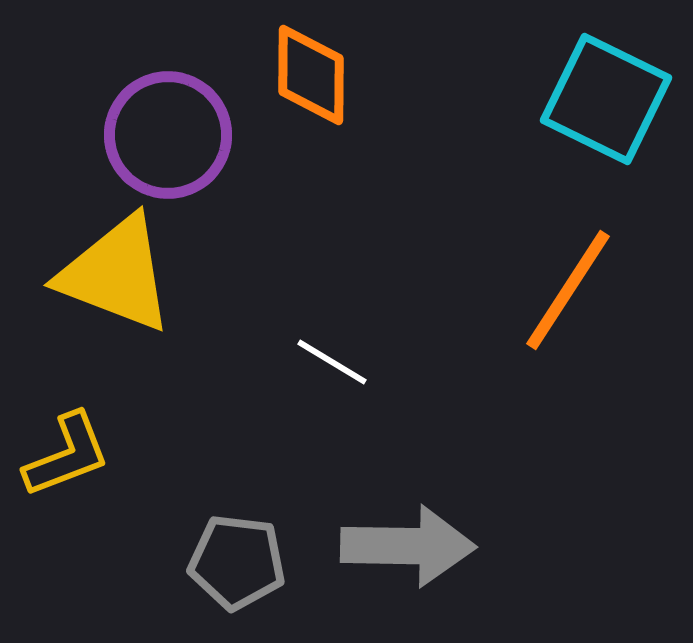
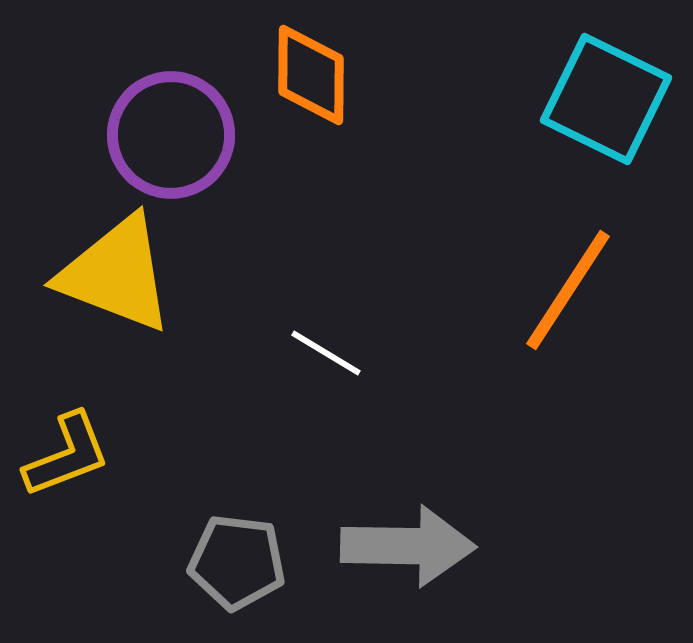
purple circle: moved 3 px right
white line: moved 6 px left, 9 px up
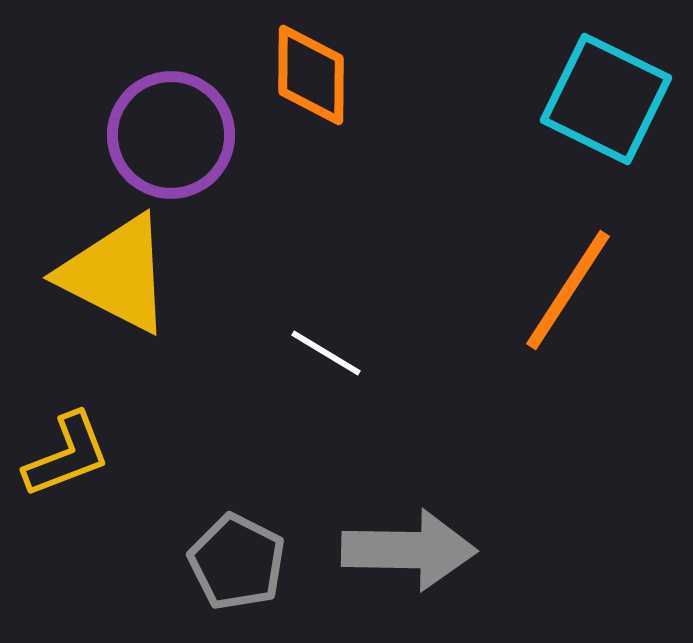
yellow triangle: rotated 6 degrees clockwise
gray arrow: moved 1 px right, 4 px down
gray pentagon: rotated 20 degrees clockwise
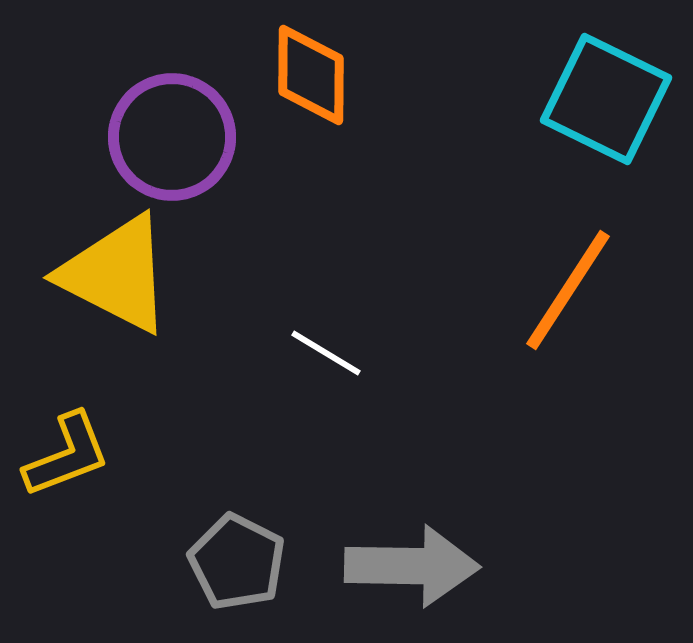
purple circle: moved 1 px right, 2 px down
gray arrow: moved 3 px right, 16 px down
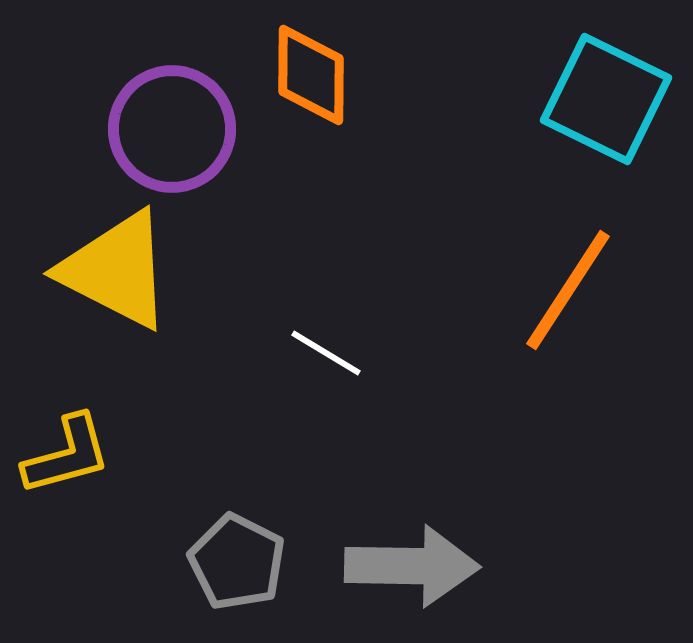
purple circle: moved 8 px up
yellow triangle: moved 4 px up
yellow L-shape: rotated 6 degrees clockwise
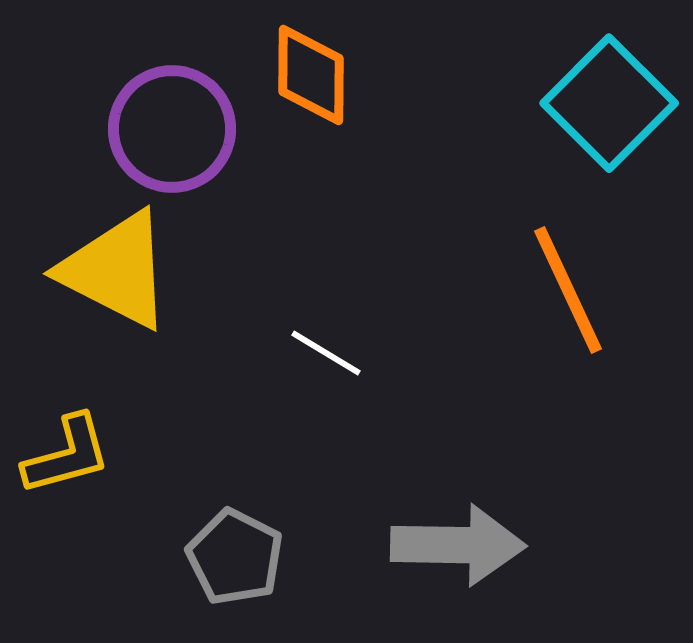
cyan square: moved 3 px right, 4 px down; rotated 19 degrees clockwise
orange line: rotated 58 degrees counterclockwise
gray pentagon: moved 2 px left, 5 px up
gray arrow: moved 46 px right, 21 px up
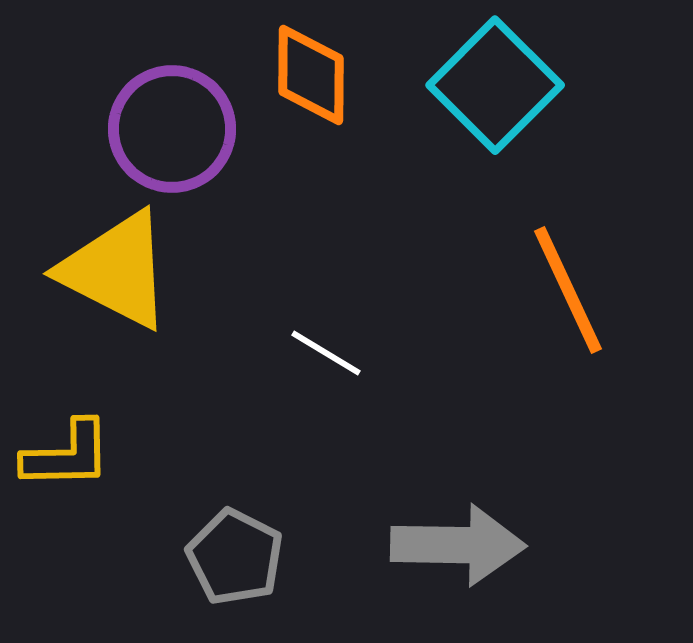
cyan square: moved 114 px left, 18 px up
yellow L-shape: rotated 14 degrees clockwise
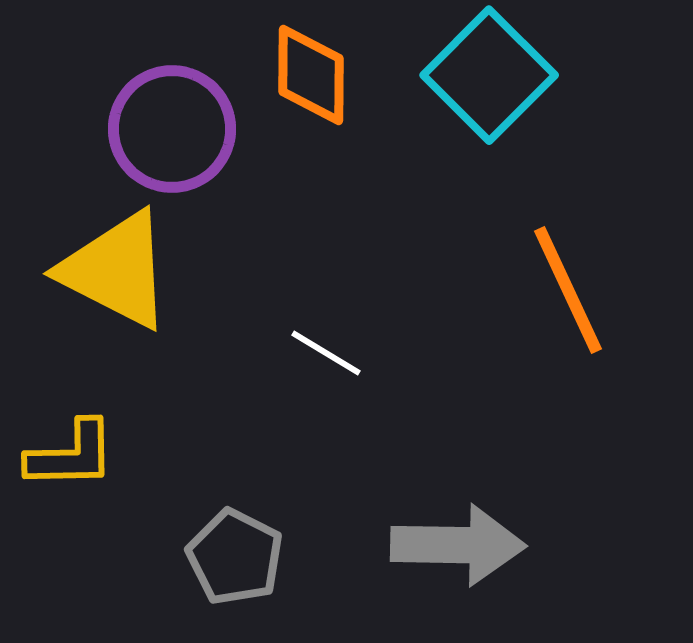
cyan square: moved 6 px left, 10 px up
yellow L-shape: moved 4 px right
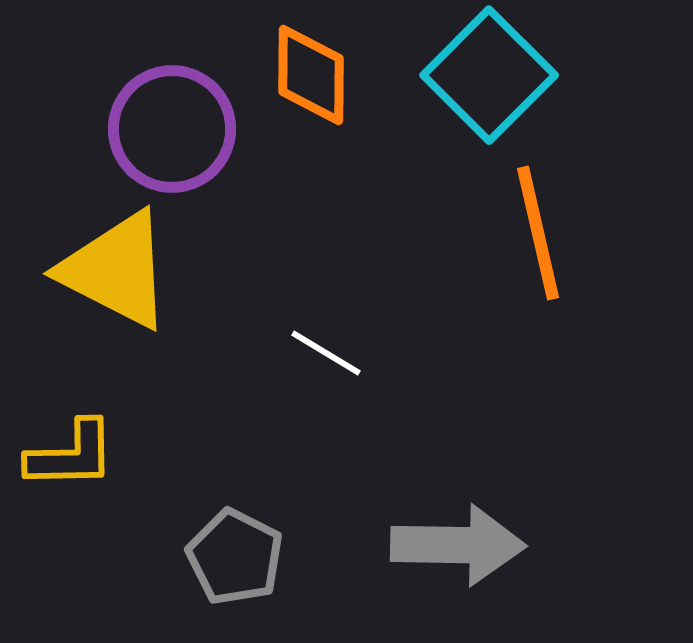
orange line: moved 30 px left, 57 px up; rotated 12 degrees clockwise
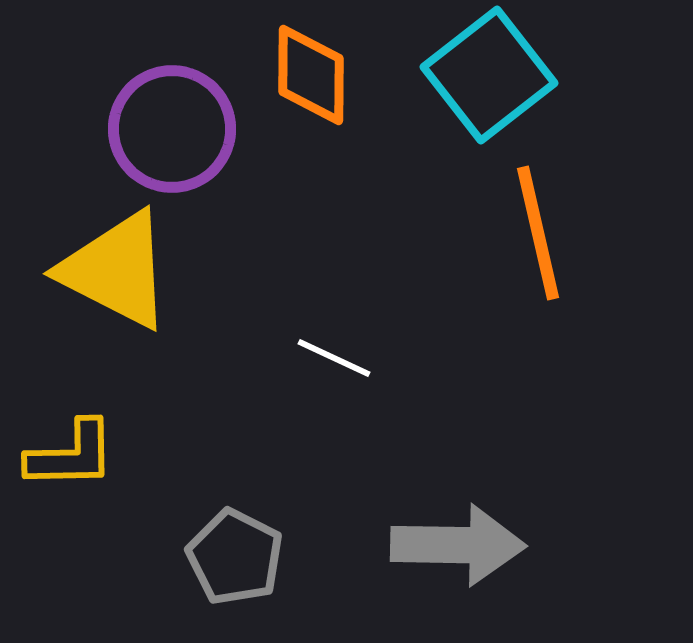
cyan square: rotated 7 degrees clockwise
white line: moved 8 px right, 5 px down; rotated 6 degrees counterclockwise
